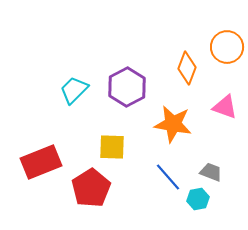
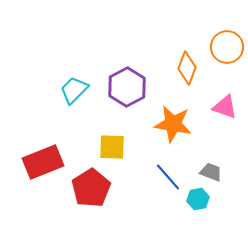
red rectangle: moved 2 px right
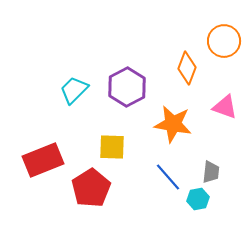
orange circle: moved 3 px left, 6 px up
red rectangle: moved 2 px up
gray trapezoid: rotated 75 degrees clockwise
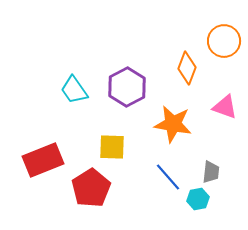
cyan trapezoid: rotated 80 degrees counterclockwise
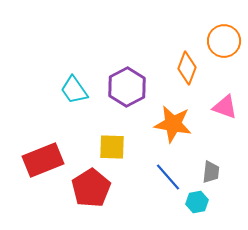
cyan hexagon: moved 1 px left, 3 px down
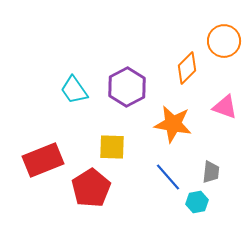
orange diamond: rotated 24 degrees clockwise
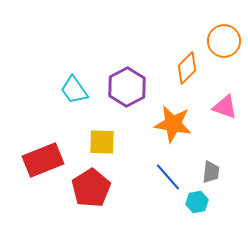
yellow square: moved 10 px left, 5 px up
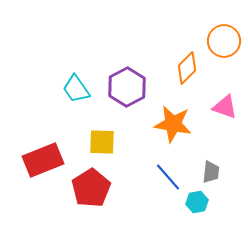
cyan trapezoid: moved 2 px right, 1 px up
